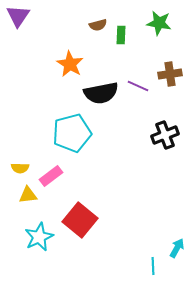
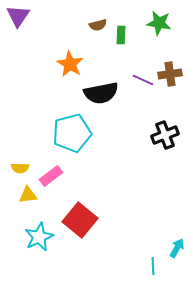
purple line: moved 5 px right, 6 px up
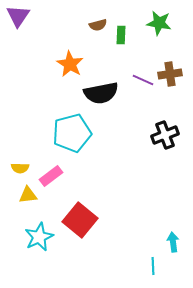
cyan arrow: moved 4 px left, 6 px up; rotated 36 degrees counterclockwise
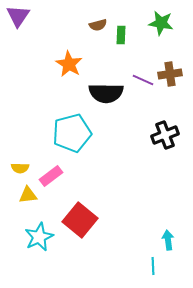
green star: moved 2 px right
orange star: moved 1 px left
black semicircle: moved 5 px right; rotated 12 degrees clockwise
cyan arrow: moved 5 px left, 2 px up
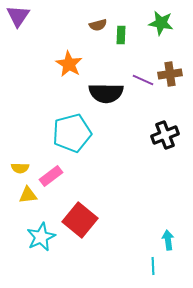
cyan star: moved 2 px right
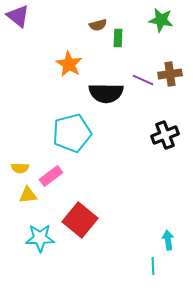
purple triangle: rotated 25 degrees counterclockwise
green star: moved 3 px up
green rectangle: moved 3 px left, 3 px down
cyan star: moved 1 px left, 1 px down; rotated 24 degrees clockwise
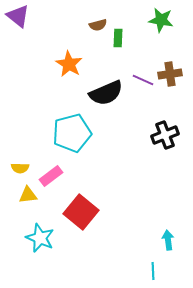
black semicircle: rotated 24 degrees counterclockwise
red square: moved 1 px right, 8 px up
cyan star: rotated 24 degrees clockwise
cyan line: moved 5 px down
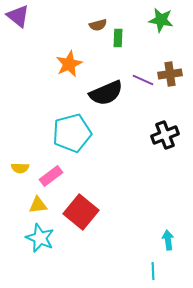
orange star: rotated 16 degrees clockwise
yellow triangle: moved 10 px right, 10 px down
